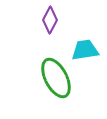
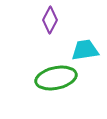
green ellipse: rotated 75 degrees counterclockwise
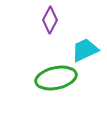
cyan trapezoid: rotated 16 degrees counterclockwise
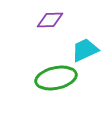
purple diamond: rotated 60 degrees clockwise
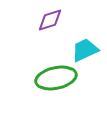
purple diamond: rotated 16 degrees counterclockwise
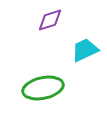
green ellipse: moved 13 px left, 10 px down
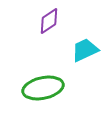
purple diamond: moved 1 px left, 1 px down; rotated 16 degrees counterclockwise
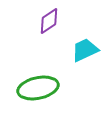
green ellipse: moved 5 px left
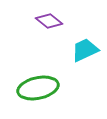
purple diamond: rotated 72 degrees clockwise
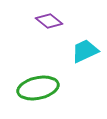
cyan trapezoid: moved 1 px down
